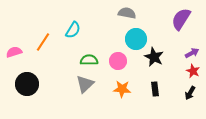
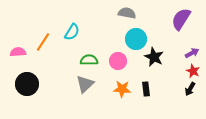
cyan semicircle: moved 1 px left, 2 px down
pink semicircle: moved 4 px right; rotated 14 degrees clockwise
black rectangle: moved 9 px left
black arrow: moved 4 px up
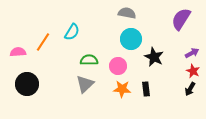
cyan circle: moved 5 px left
pink circle: moved 5 px down
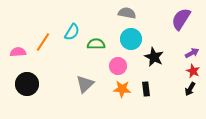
green semicircle: moved 7 px right, 16 px up
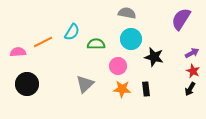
orange line: rotated 30 degrees clockwise
black star: rotated 12 degrees counterclockwise
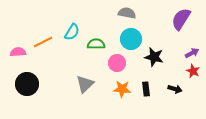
pink circle: moved 1 px left, 3 px up
black arrow: moved 15 px left; rotated 104 degrees counterclockwise
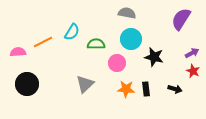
orange star: moved 4 px right
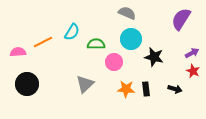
gray semicircle: rotated 12 degrees clockwise
pink circle: moved 3 px left, 1 px up
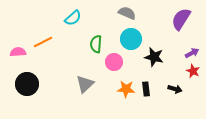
cyan semicircle: moved 1 px right, 14 px up; rotated 18 degrees clockwise
green semicircle: rotated 84 degrees counterclockwise
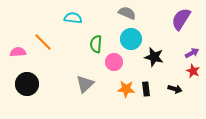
cyan semicircle: rotated 132 degrees counterclockwise
orange line: rotated 72 degrees clockwise
